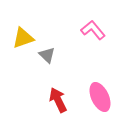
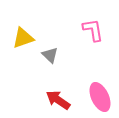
pink L-shape: rotated 30 degrees clockwise
gray triangle: moved 3 px right
red arrow: rotated 30 degrees counterclockwise
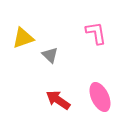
pink L-shape: moved 3 px right, 3 px down
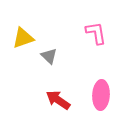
gray triangle: moved 1 px left, 1 px down
pink ellipse: moved 1 px right, 2 px up; rotated 28 degrees clockwise
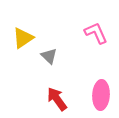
pink L-shape: rotated 15 degrees counterclockwise
yellow triangle: rotated 15 degrees counterclockwise
red arrow: moved 1 px left, 1 px up; rotated 20 degrees clockwise
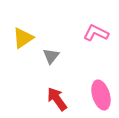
pink L-shape: rotated 40 degrees counterclockwise
gray triangle: moved 2 px right; rotated 24 degrees clockwise
pink ellipse: rotated 20 degrees counterclockwise
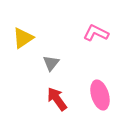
gray triangle: moved 7 px down
pink ellipse: moved 1 px left
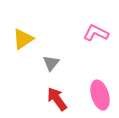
yellow triangle: moved 1 px down
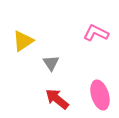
yellow triangle: moved 2 px down
gray triangle: rotated 12 degrees counterclockwise
red arrow: rotated 15 degrees counterclockwise
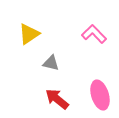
pink L-shape: moved 2 px left, 1 px down; rotated 20 degrees clockwise
yellow triangle: moved 6 px right, 7 px up
gray triangle: rotated 42 degrees counterclockwise
